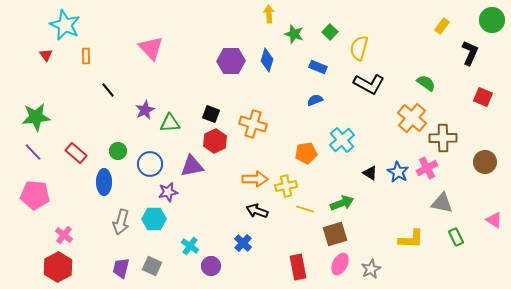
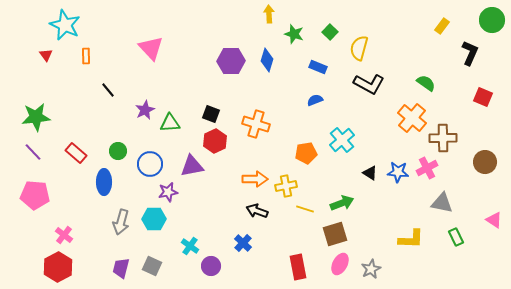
orange cross at (253, 124): moved 3 px right
blue star at (398, 172): rotated 25 degrees counterclockwise
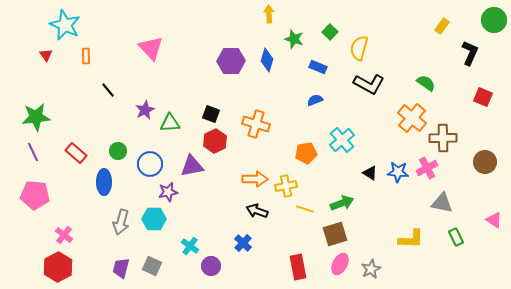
green circle at (492, 20): moved 2 px right
green star at (294, 34): moved 5 px down
purple line at (33, 152): rotated 18 degrees clockwise
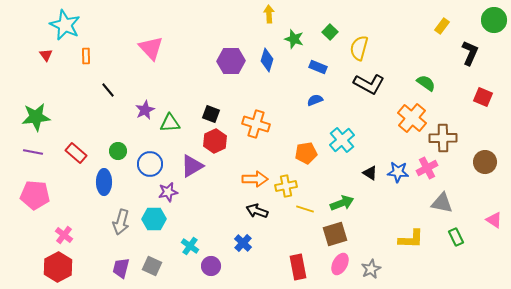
purple line at (33, 152): rotated 54 degrees counterclockwise
purple triangle at (192, 166): rotated 20 degrees counterclockwise
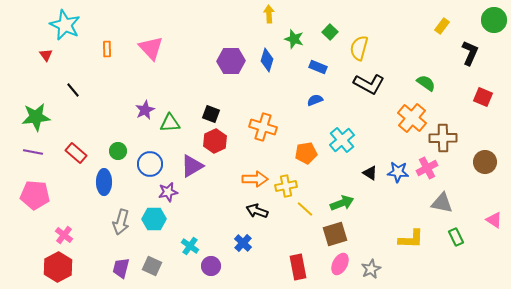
orange rectangle at (86, 56): moved 21 px right, 7 px up
black line at (108, 90): moved 35 px left
orange cross at (256, 124): moved 7 px right, 3 px down
yellow line at (305, 209): rotated 24 degrees clockwise
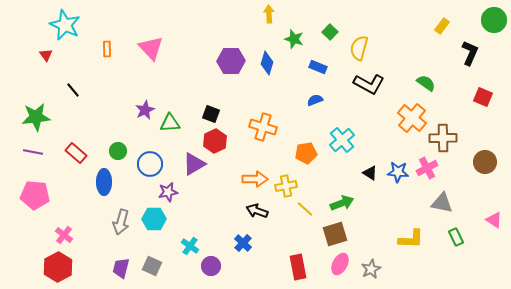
blue diamond at (267, 60): moved 3 px down
purple triangle at (192, 166): moved 2 px right, 2 px up
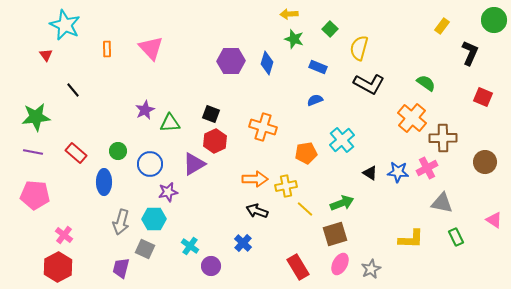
yellow arrow at (269, 14): moved 20 px right; rotated 90 degrees counterclockwise
green square at (330, 32): moved 3 px up
gray square at (152, 266): moved 7 px left, 17 px up
red rectangle at (298, 267): rotated 20 degrees counterclockwise
